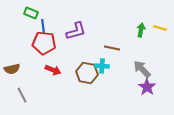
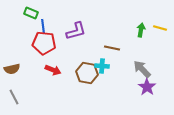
gray line: moved 8 px left, 2 px down
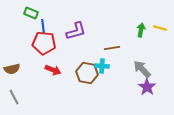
brown line: rotated 21 degrees counterclockwise
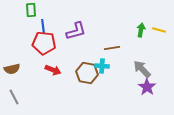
green rectangle: moved 3 px up; rotated 64 degrees clockwise
yellow line: moved 1 px left, 2 px down
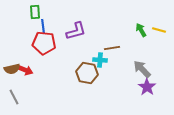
green rectangle: moved 4 px right, 2 px down
green arrow: rotated 40 degrees counterclockwise
cyan cross: moved 2 px left, 6 px up
red arrow: moved 28 px left
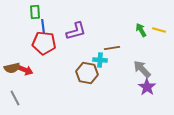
brown semicircle: moved 1 px up
gray line: moved 1 px right, 1 px down
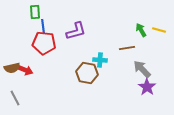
brown line: moved 15 px right
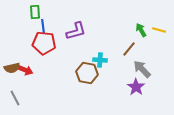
brown line: moved 2 px right, 1 px down; rotated 42 degrees counterclockwise
purple star: moved 11 px left
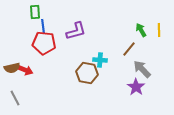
yellow line: rotated 72 degrees clockwise
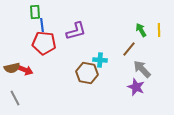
blue line: moved 1 px left, 1 px up
purple star: rotated 12 degrees counterclockwise
